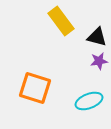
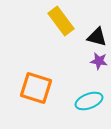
purple star: rotated 18 degrees clockwise
orange square: moved 1 px right
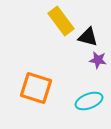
black triangle: moved 9 px left
purple star: moved 1 px left, 1 px up
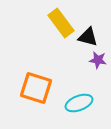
yellow rectangle: moved 2 px down
cyan ellipse: moved 10 px left, 2 px down
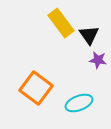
black triangle: moved 1 px right, 2 px up; rotated 40 degrees clockwise
orange square: rotated 20 degrees clockwise
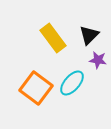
yellow rectangle: moved 8 px left, 15 px down
black triangle: rotated 20 degrees clockwise
cyan ellipse: moved 7 px left, 20 px up; rotated 28 degrees counterclockwise
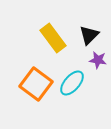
orange square: moved 4 px up
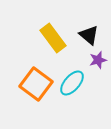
black triangle: rotated 35 degrees counterclockwise
purple star: rotated 24 degrees counterclockwise
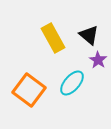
yellow rectangle: rotated 8 degrees clockwise
purple star: rotated 24 degrees counterclockwise
orange square: moved 7 px left, 6 px down
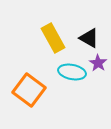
black triangle: moved 3 px down; rotated 10 degrees counterclockwise
purple star: moved 3 px down
cyan ellipse: moved 11 px up; rotated 60 degrees clockwise
